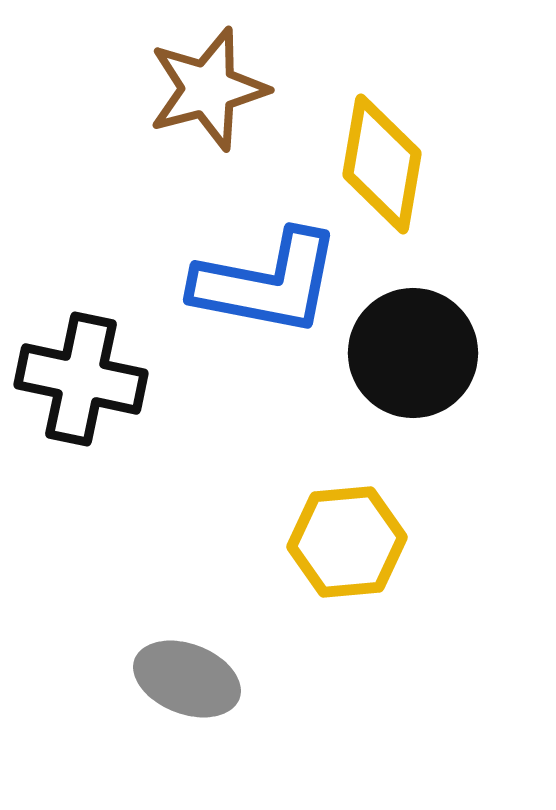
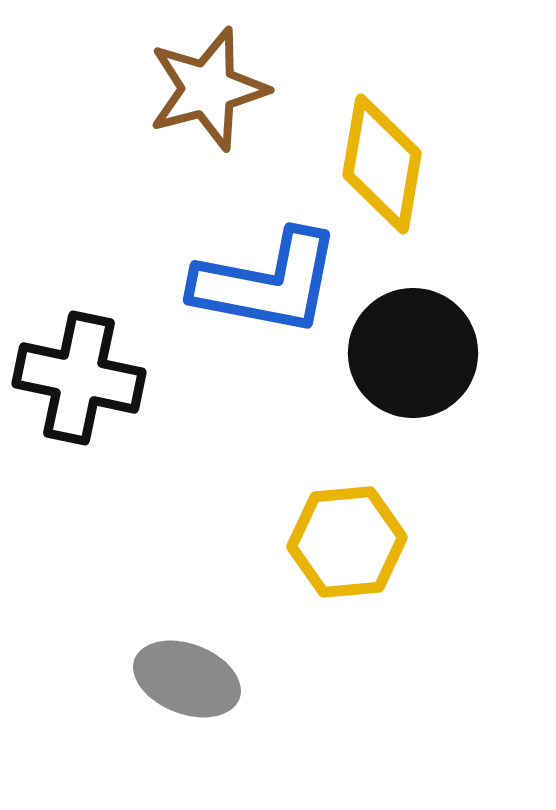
black cross: moved 2 px left, 1 px up
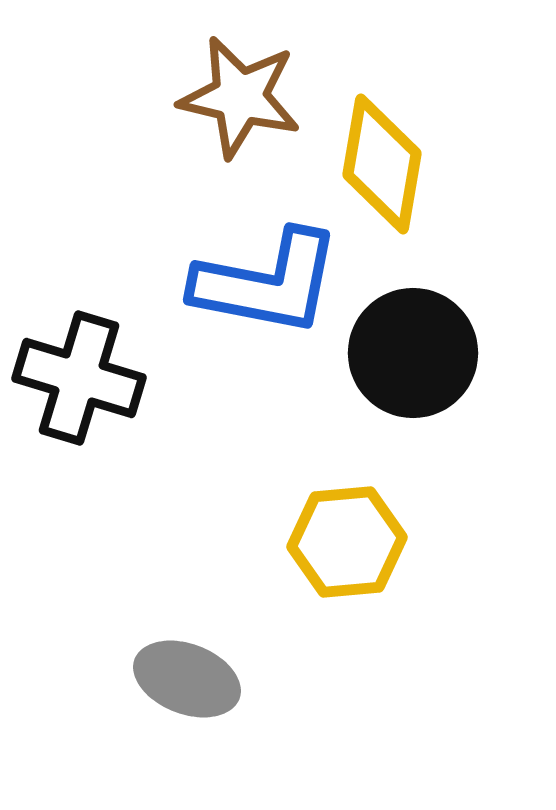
brown star: moved 32 px right, 8 px down; rotated 28 degrees clockwise
black cross: rotated 5 degrees clockwise
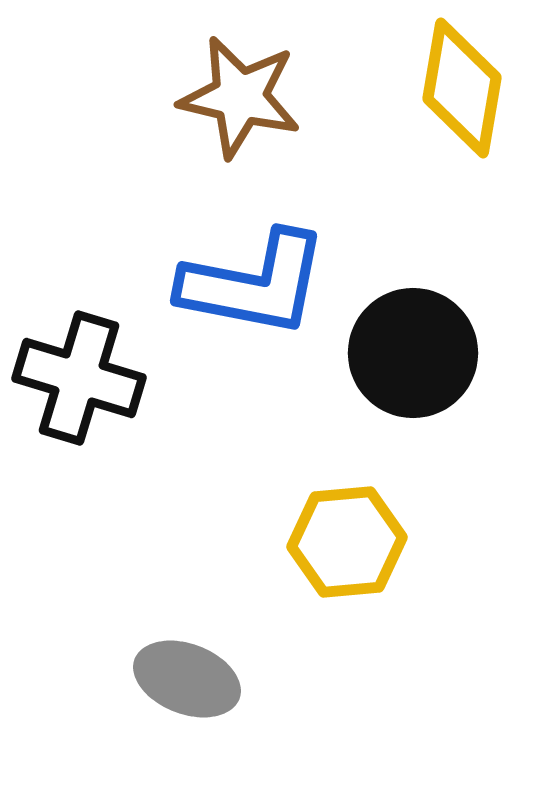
yellow diamond: moved 80 px right, 76 px up
blue L-shape: moved 13 px left, 1 px down
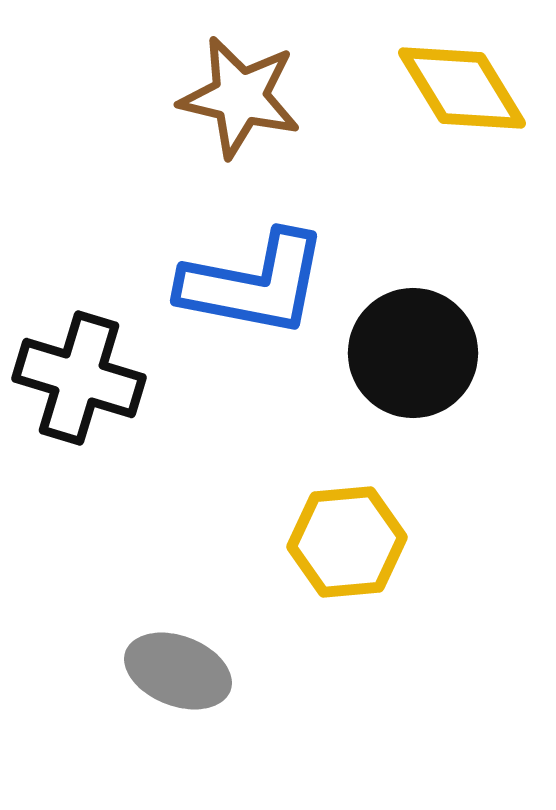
yellow diamond: rotated 41 degrees counterclockwise
gray ellipse: moved 9 px left, 8 px up
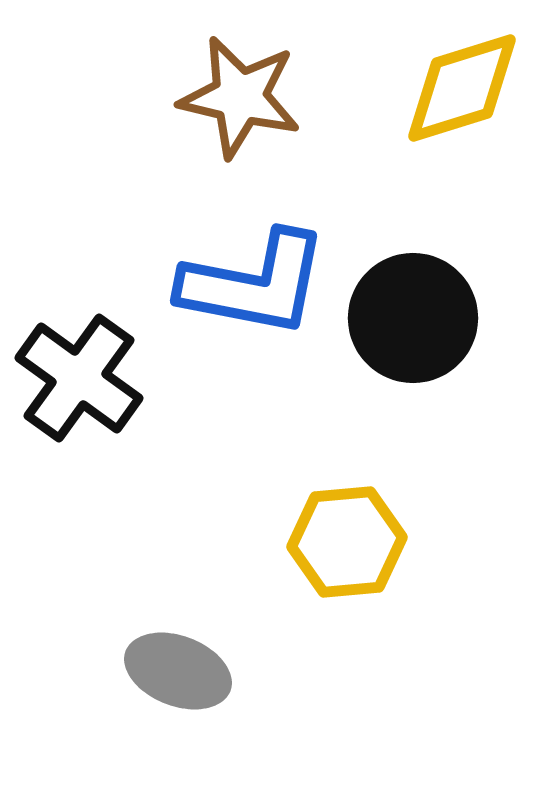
yellow diamond: rotated 76 degrees counterclockwise
black circle: moved 35 px up
black cross: rotated 19 degrees clockwise
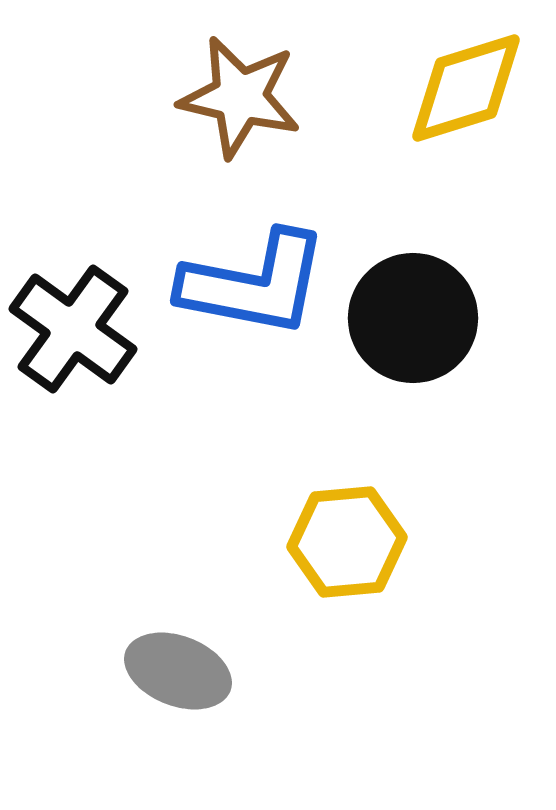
yellow diamond: moved 4 px right
black cross: moved 6 px left, 49 px up
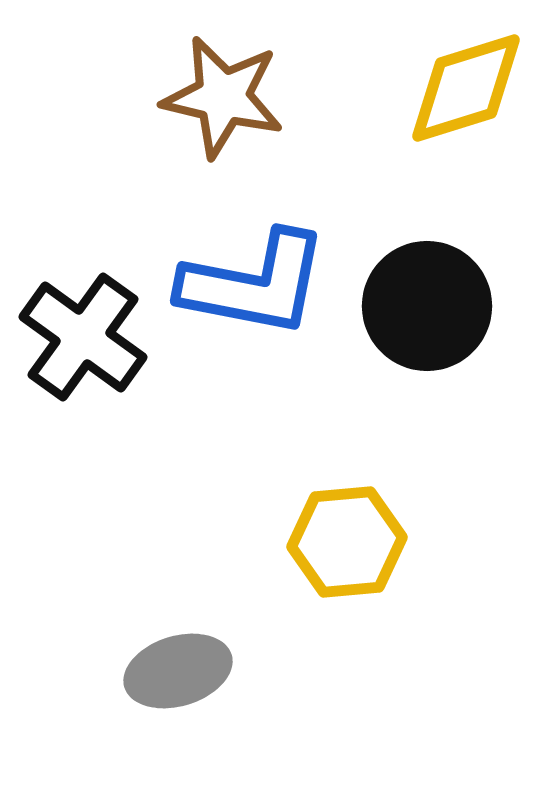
brown star: moved 17 px left
black circle: moved 14 px right, 12 px up
black cross: moved 10 px right, 8 px down
gray ellipse: rotated 38 degrees counterclockwise
